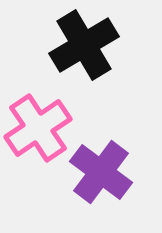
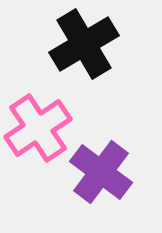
black cross: moved 1 px up
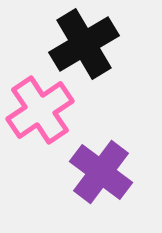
pink cross: moved 2 px right, 18 px up
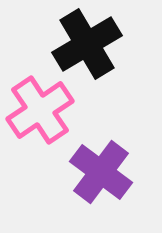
black cross: moved 3 px right
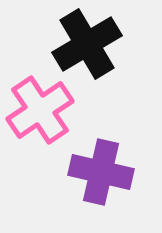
purple cross: rotated 24 degrees counterclockwise
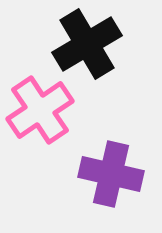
purple cross: moved 10 px right, 2 px down
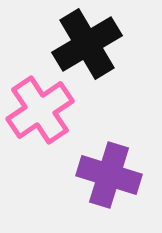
purple cross: moved 2 px left, 1 px down; rotated 4 degrees clockwise
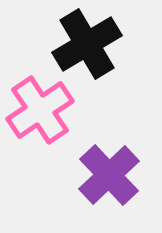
purple cross: rotated 30 degrees clockwise
